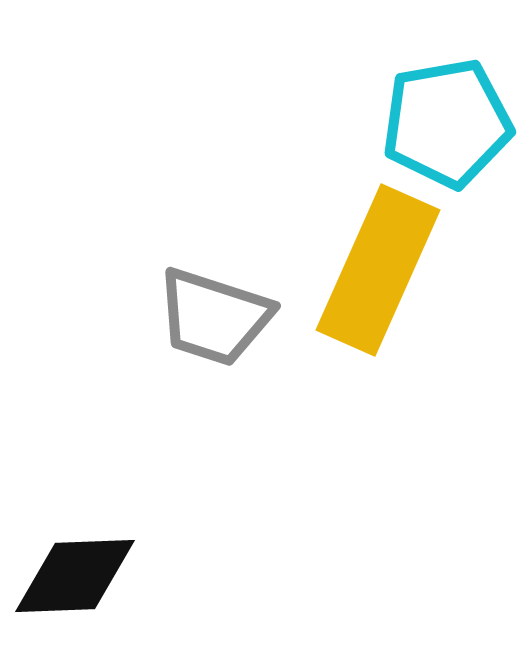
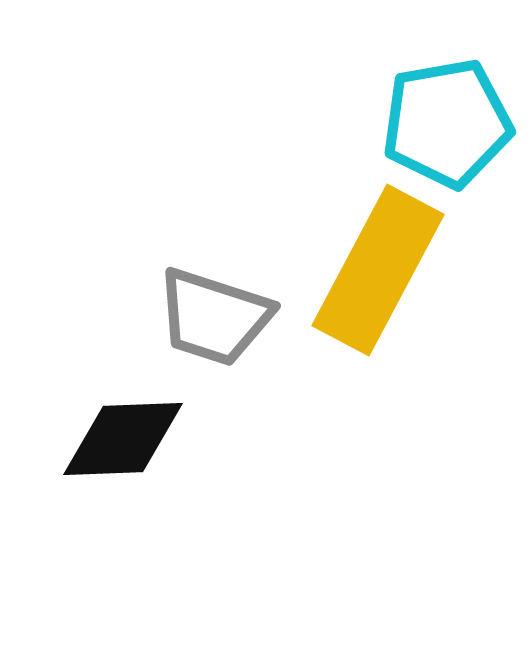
yellow rectangle: rotated 4 degrees clockwise
black diamond: moved 48 px right, 137 px up
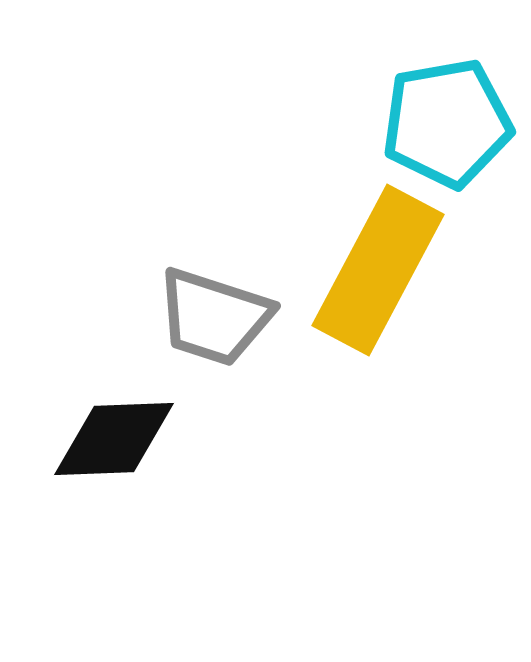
black diamond: moved 9 px left
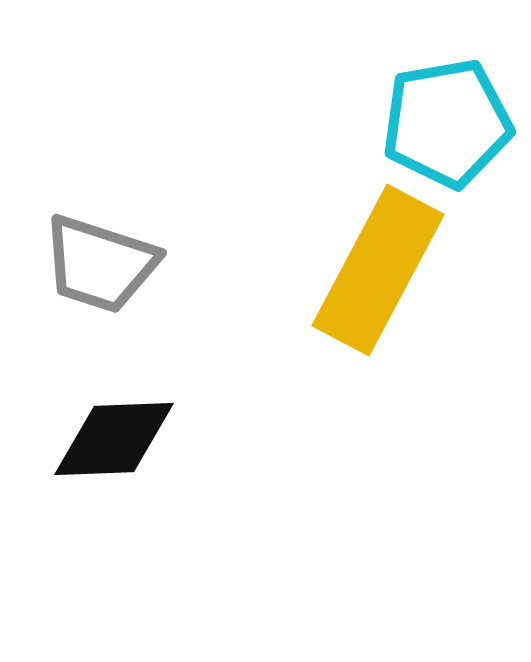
gray trapezoid: moved 114 px left, 53 px up
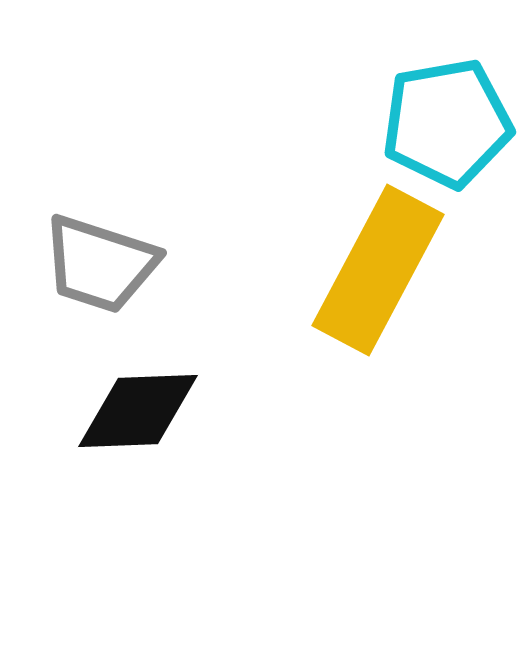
black diamond: moved 24 px right, 28 px up
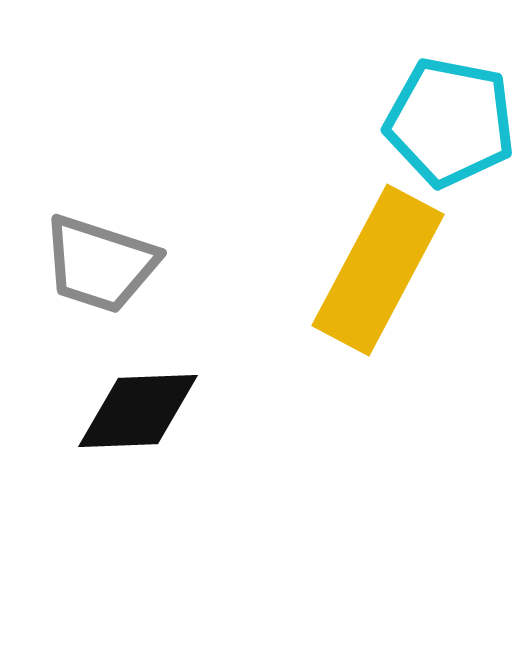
cyan pentagon: moved 3 px right, 1 px up; rotated 21 degrees clockwise
